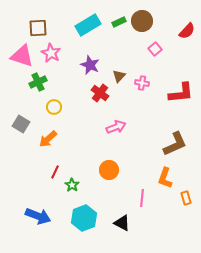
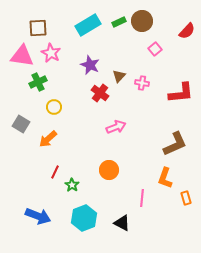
pink triangle: rotated 10 degrees counterclockwise
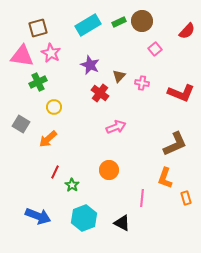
brown square: rotated 12 degrees counterclockwise
red L-shape: rotated 28 degrees clockwise
